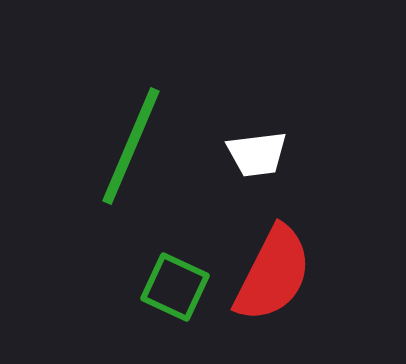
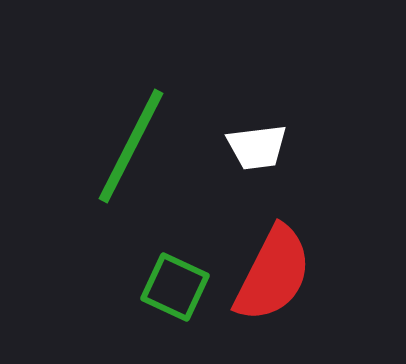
green line: rotated 4 degrees clockwise
white trapezoid: moved 7 px up
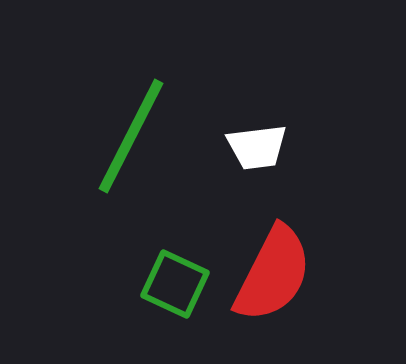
green line: moved 10 px up
green square: moved 3 px up
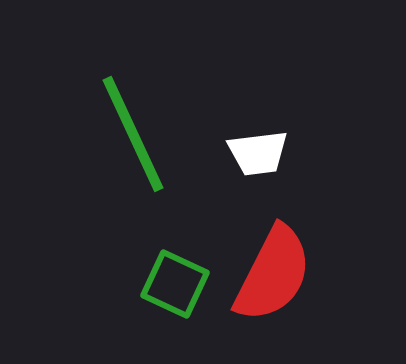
green line: moved 2 px right, 2 px up; rotated 52 degrees counterclockwise
white trapezoid: moved 1 px right, 6 px down
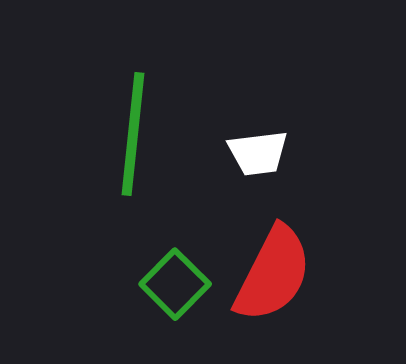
green line: rotated 31 degrees clockwise
green square: rotated 20 degrees clockwise
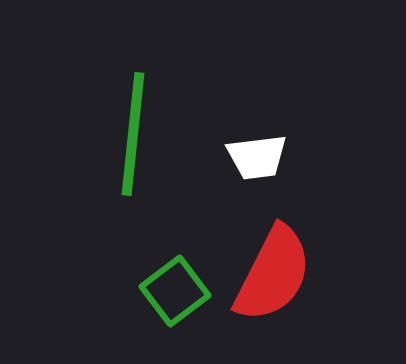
white trapezoid: moved 1 px left, 4 px down
green square: moved 7 px down; rotated 8 degrees clockwise
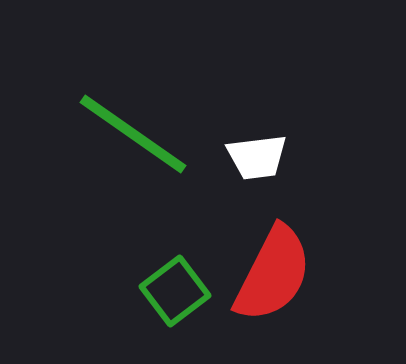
green line: rotated 61 degrees counterclockwise
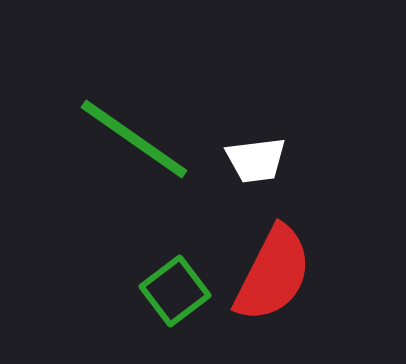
green line: moved 1 px right, 5 px down
white trapezoid: moved 1 px left, 3 px down
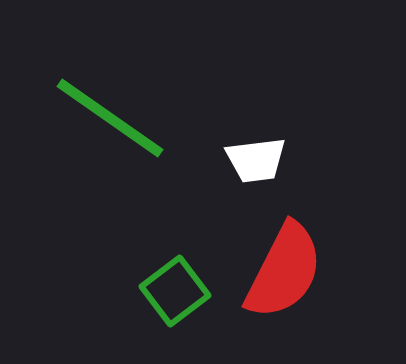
green line: moved 24 px left, 21 px up
red semicircle: moved 11 px right, 3 px up
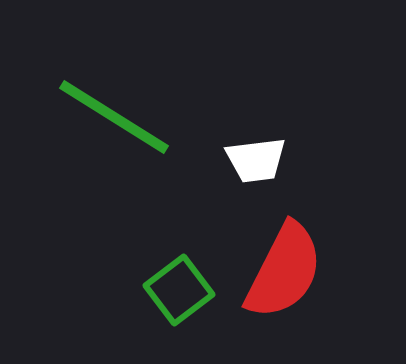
green line: moved 4 px right, 1 px up; rotated 3 degrees counterclockwise
green square: moved 4 px right, 1 px up
